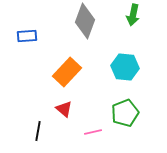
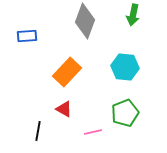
red triangle: rotated 12 degrees counterclockwise
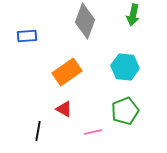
orange rectangle: rotated 12 degrees clockwise
green pentagon: moved 2 px up
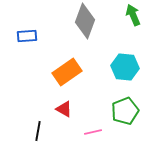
green arrow: rotated 145 degrees clockwise
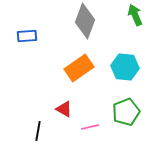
green arrow: moved 2 px right
orange rectangle: moved 12 px right, 4 px up
green pentagon: moved 1 px right, 1 px down
pink line: moved 3 px left, 5 px up
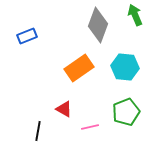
gray diamond: moved 13 px right, 4 px down
blue rectangle: rotated 18 degrees counterclockwise
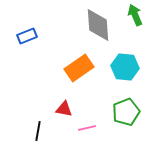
gray diamond: rotated 24 degrees counterclockwise
red triangle: rotated 18 degrees counterclockwise
pink line: moved 3 px left, 1 px down
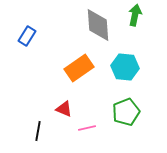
green arrow: rotated 35 degrees clockwise
blue rectangle: rotated 36 degrees counterclockwise
red triangle: rotated 12 degrees clockwise
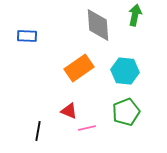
blue rectangle: rotated 60 degrees clockwise
cyan hexagon: moved 4 px down
red triangle: moved 5 px right, 2 px down
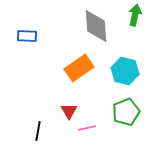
gray diamond: moved 2 px left, 1 px down
cyan hexagon: rotated 8 degrees clockwise
red triangle: rotated 36 degrees clockwise
